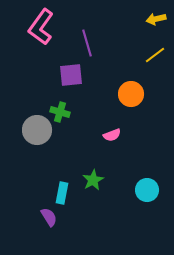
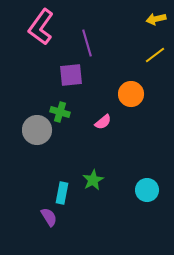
pink semicircle: moved 9 px left, 13 px up; rotated 18 degrees counterclockwise
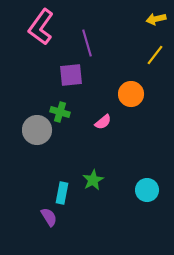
yellow line: rotated 15 degrees counterclockwise
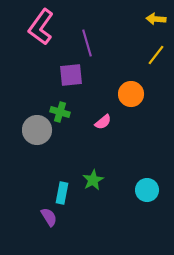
yellow arrow: rotated 18 degrees clockwise
yellow line: moved 1 px right
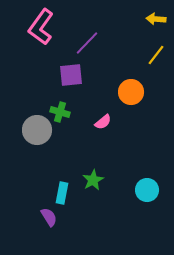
purple line: rotated 60 degrees clockwise
orange circle: moved 2 px up
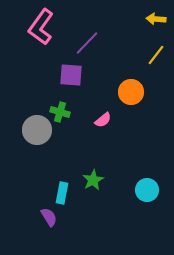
purple square: rotated 10 degrees clockwise
pink semicircle: moved 2 px up
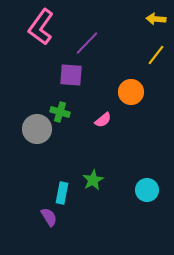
gray circle: moved 1 px up
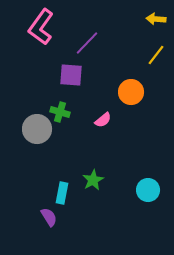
cyan circle: moved 1 px right
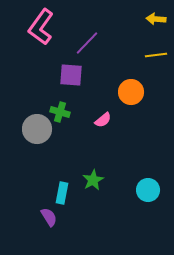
yellow line: rotated 45 degrees clockwise
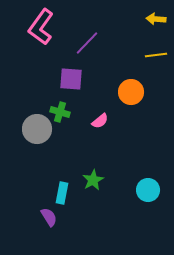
purple square: moved 4 px down
pink semicircle: moved 3 px left, 1 px down
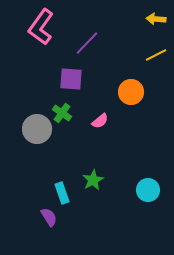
yellow line: rotated 20 degrees counterclockwise
green cross: moved 2 px right, 1 px down; rotated 18 degrees clockwise
cyan rectangle: rotated 30 degrees counterclockwise
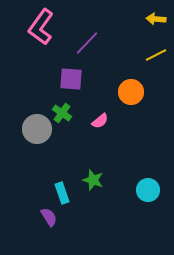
green star: rotated 25 degrees counterclockwise
